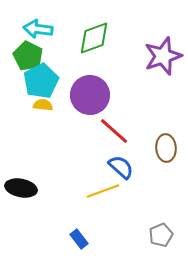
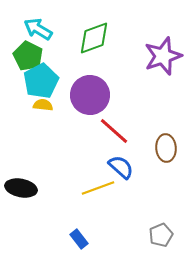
cyan arrow: rotated 24 degrees clockwise
yellow line: moved 5 px left, 3 px up
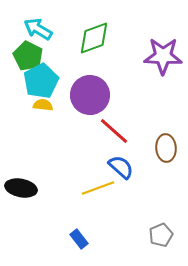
purple star: rotated 21 degrees clockwise
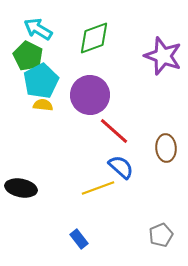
purple star: rotated 18 degrees clockwise
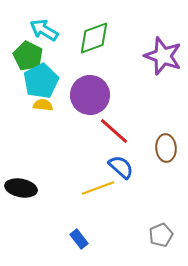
cyan arrow: moved 6 px right, 1 px down
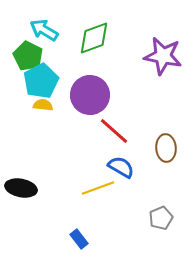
purple star: rotated 9 degrees counterclockwise
blue semicircle: rotated 12 degrees counterclockwise
gray pentagon: moved 17 px up
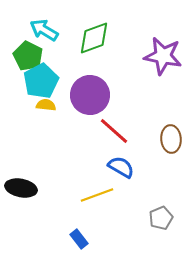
yellow semicircle: moved 3 px right
brown ellipse: moved 5 px right, 9 px up
yellow line: moved 1 px left, 7 px down
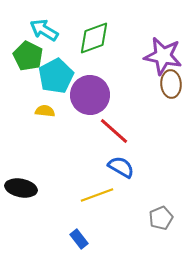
cyan pentagon: moved 15 px right, 5 px up
yellow semicircle: moved 1 px left, 6 px down
brown ellipse: moved 55 px up
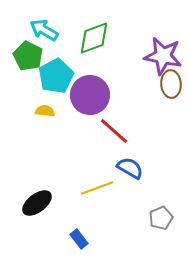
blue semicircle: moved 9 px right, 1 px down
black ellipse: moved 16 px right, 15 px down; rotated 48 degrees counterclockwise
yellow line: moved 7 px up
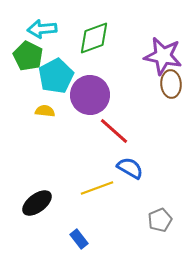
cyan arrow: moved 2 px left, 1 px up; rotated 36 degrees counterclockwise
gray pentagon: moved 1 px left, 2 px down
